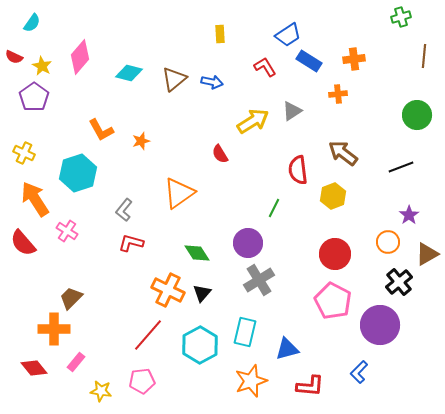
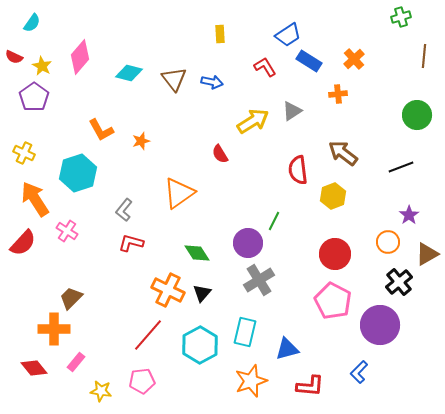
orange cross at (354, 59): rotated 35 degrees counterclockwise
brown triangle at (174, 79): rotated 28 degrees counterclockwise
green line at (274, 208): moved 13 px down
red semicircle at (23, 243): rotated 96 degrees counterclockwise
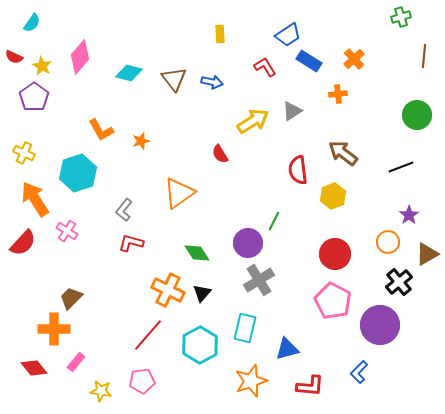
cyan rectangle at (245, 332): moved 4 px up
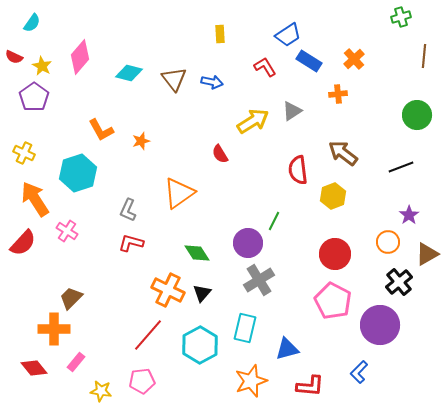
gray L-shape at (124, 210): moved 4 px right; rotated 15 degrees counterclockwise
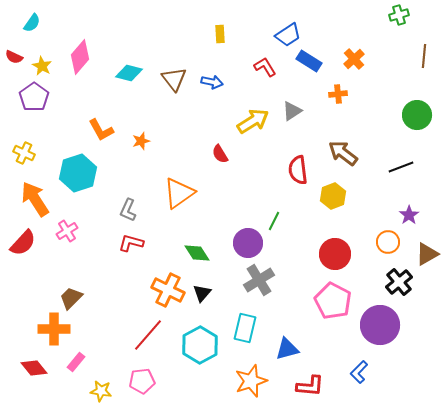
green cross at (401, 17): moved 2 px left, 2 px up
pink cross at (67, 231): rotated 25 degrees clockwise
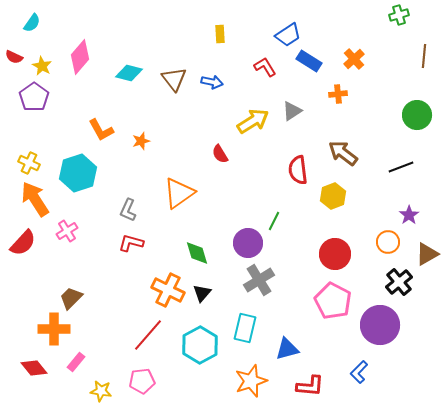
yellow cross at (24, 153): moved 5 px right, 10 px down
green diamond at (197, 253): rotated 16 degrees clockwise
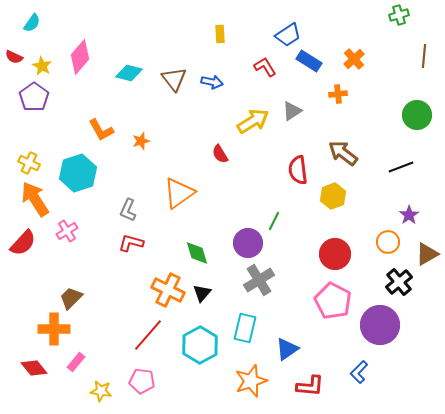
blue triangle at (287, 349): rotated 20 degrees counterclockwise
pink pentagon at (142, 381): rotated 15 degrees clockwise
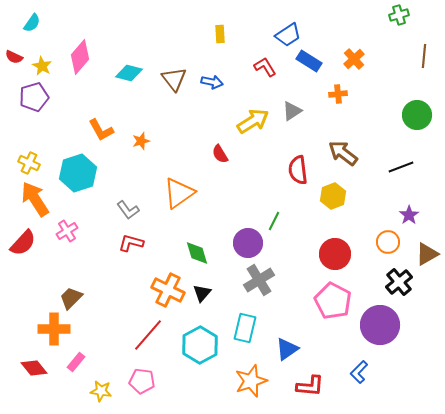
purple pentagon at (34, 97): rotated 20 degrees clockwise
gray L-shape at (128, 210): rotated 60 degrees counterclockwise
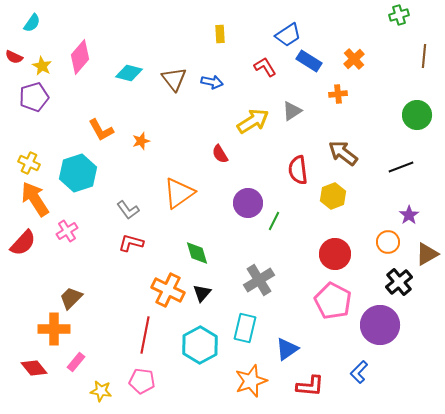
purple circle at (248, 243): moved 40 px up
red line at (148, 335): moved 3 px left; rotated 30 degrees counterclockwise
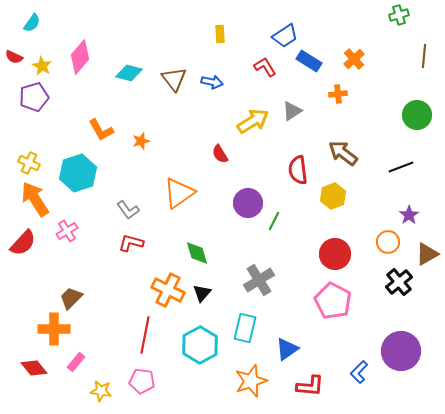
blue trapezoid at (288, 35): moved 3 px left, 1 px down
purple circle at (380, 325): moved 21 px right, 26 px down
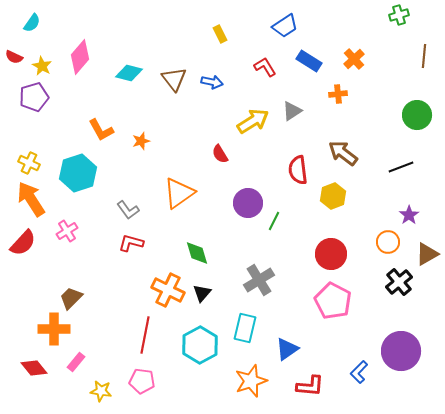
yellow rectangle at (220, 34): rotated 24 degrees counterclockwise
blue trapezoid at (285, 36): moved 10 px up
orange arrow at (35, 199): moved 4 px left
red circle at (335, 254): moved 4 px left
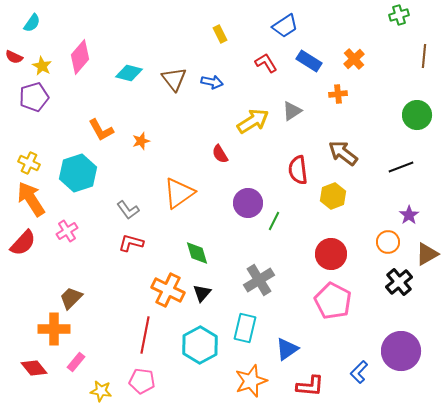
red L-shape at (265, 67): moved 1 px right, 4 px up
